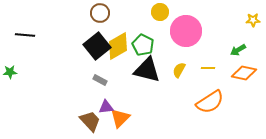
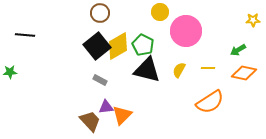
orange triangle: moved 2 px right, 3 px up
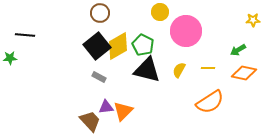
green star: moved 14 px up
gray rectangle: moved 1 px left, 3 px up
orange triangle: moved 1 px right, 4 px up
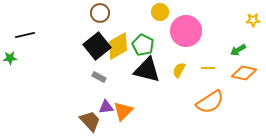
black line: rotated 18 degrees counterclockwise
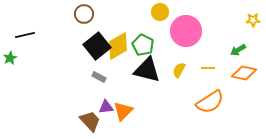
brown circle: moved 16 px left, 1 px down
green star: rotated 24 degrees counterclockwise
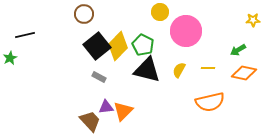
yellow diamond: rotated 16 degrees counterclockwise
orange semicircle: rotated 20 degrees clockwise
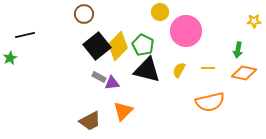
yellow star: moved 1 px right, 1 px down
green arrow: rotated 49 degrees counterclockwise
purple triangle: moved 6 px right, 24 px up
brown trapezoid: rotated 105 degrees clockwise
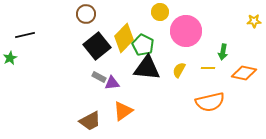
brown circle: moved 2 px right
yellow diamond: moved 6 px right, 8 px up
green arrow: moved 15 px left, 2 px down
black triangle: moved 2 px up; rotated 8 degrees counterclockwise
orange triangle: rotated 10 degrees clockwise
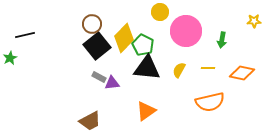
brown circle: moved 6 px right, 10 px down
green arrow: moved 1 px left, 12 px up
orange diamond: moved 2 px left
orange triangle: moved 23 px right
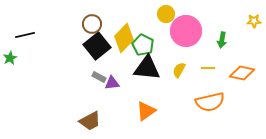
yellow circle: moved 6 px right, 2 px down
